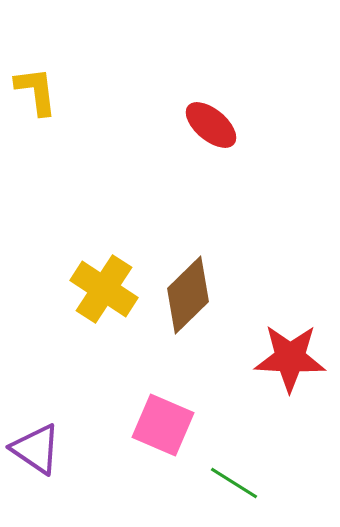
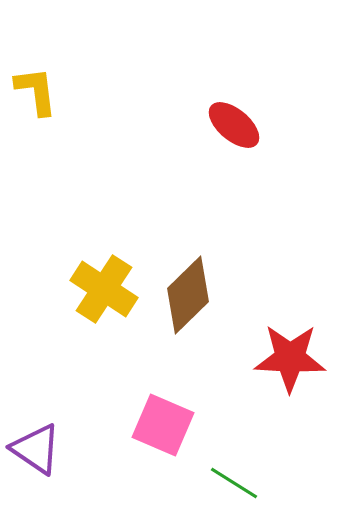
red ellipse: moved 23 px right
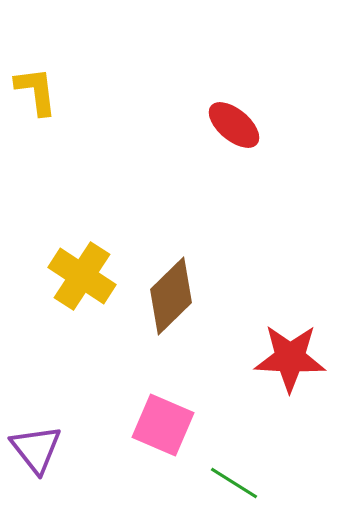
yellow cross: moved 22 px left, 13 px up
brown diamond: moved 17 px left, 1 px down
purple triangle: rotated 18 degrees clockwise
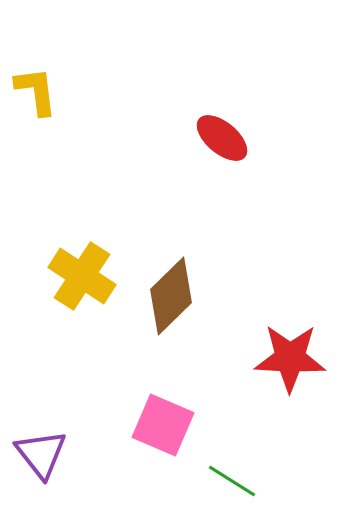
red ellipse: moved 12 px left, 13 px down
purple triangle: moved 5 px right, 5 px down
green line: moved 2 px left, 2 px up
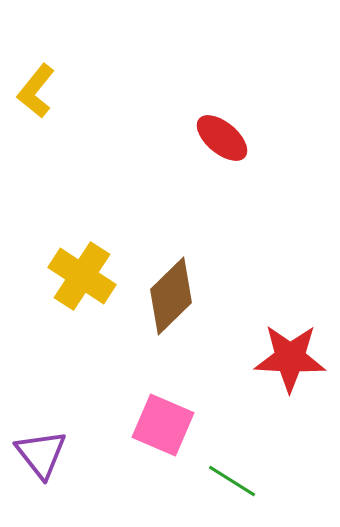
yellow L-shape: rotated 134 degrees counterclockwise
